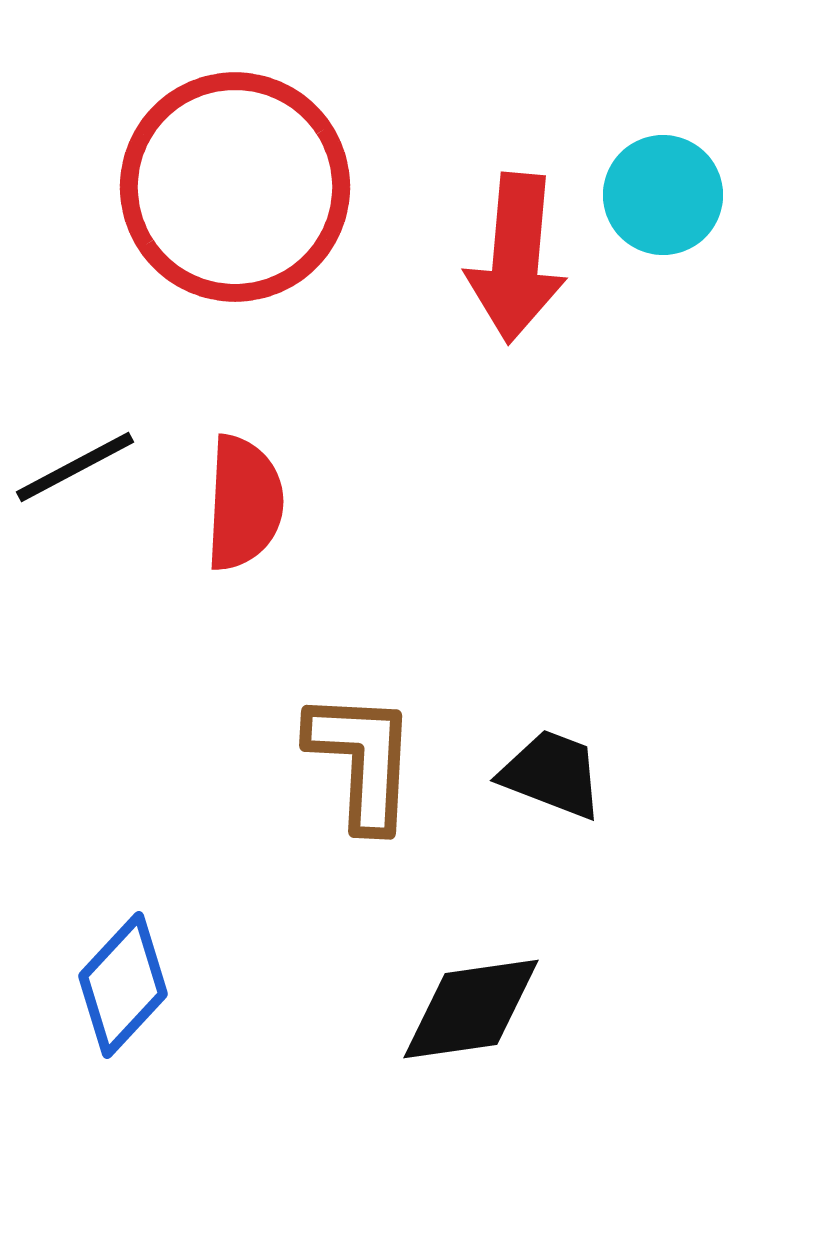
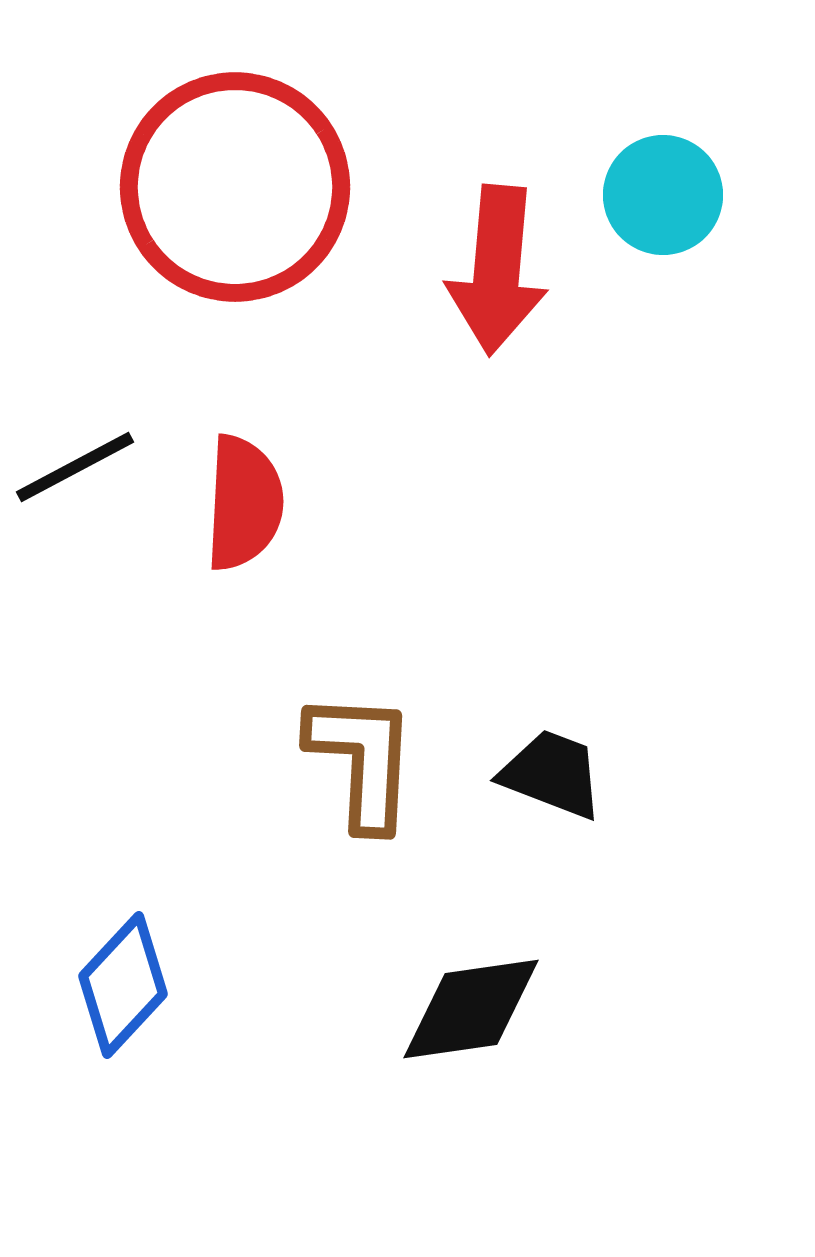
red arrow: moved 19 px left, 12 px down
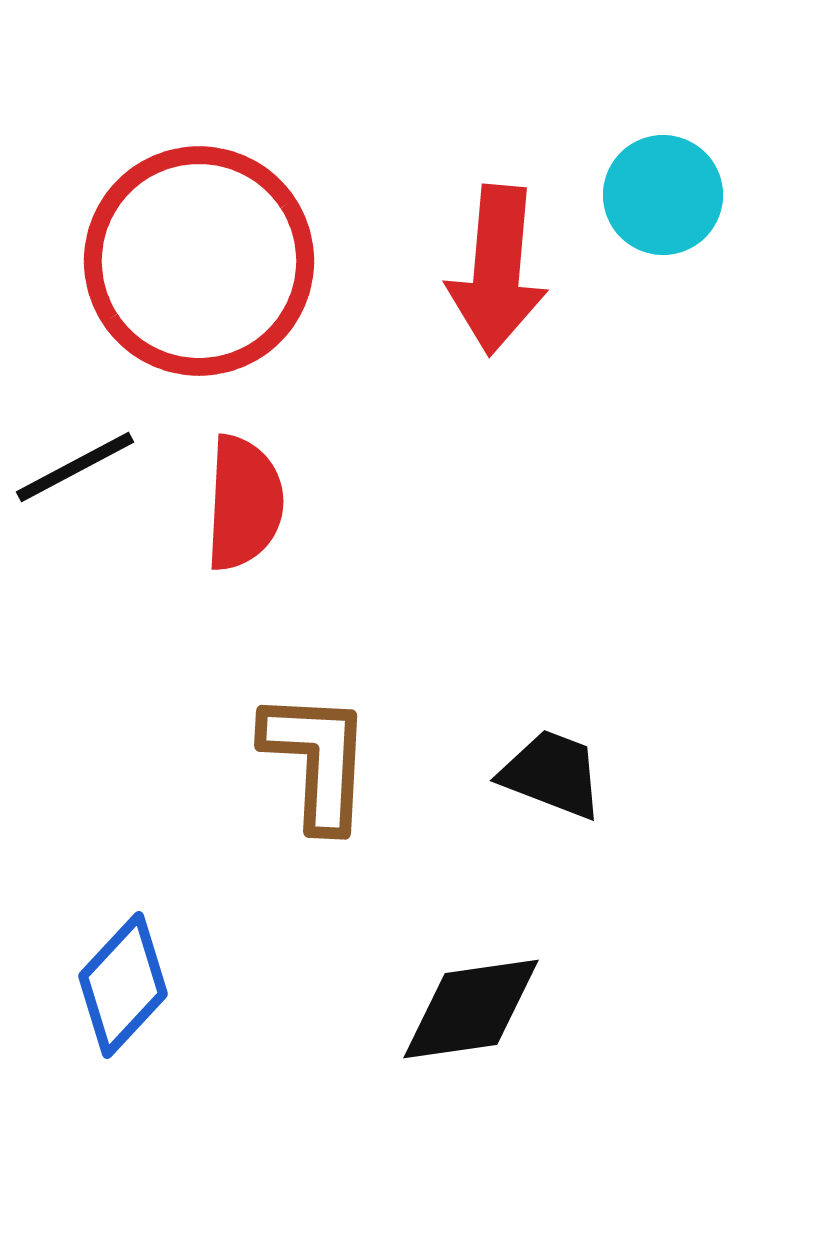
red circle: moved 36 px left, 74 px down
brown L-shape: moved 45 px left
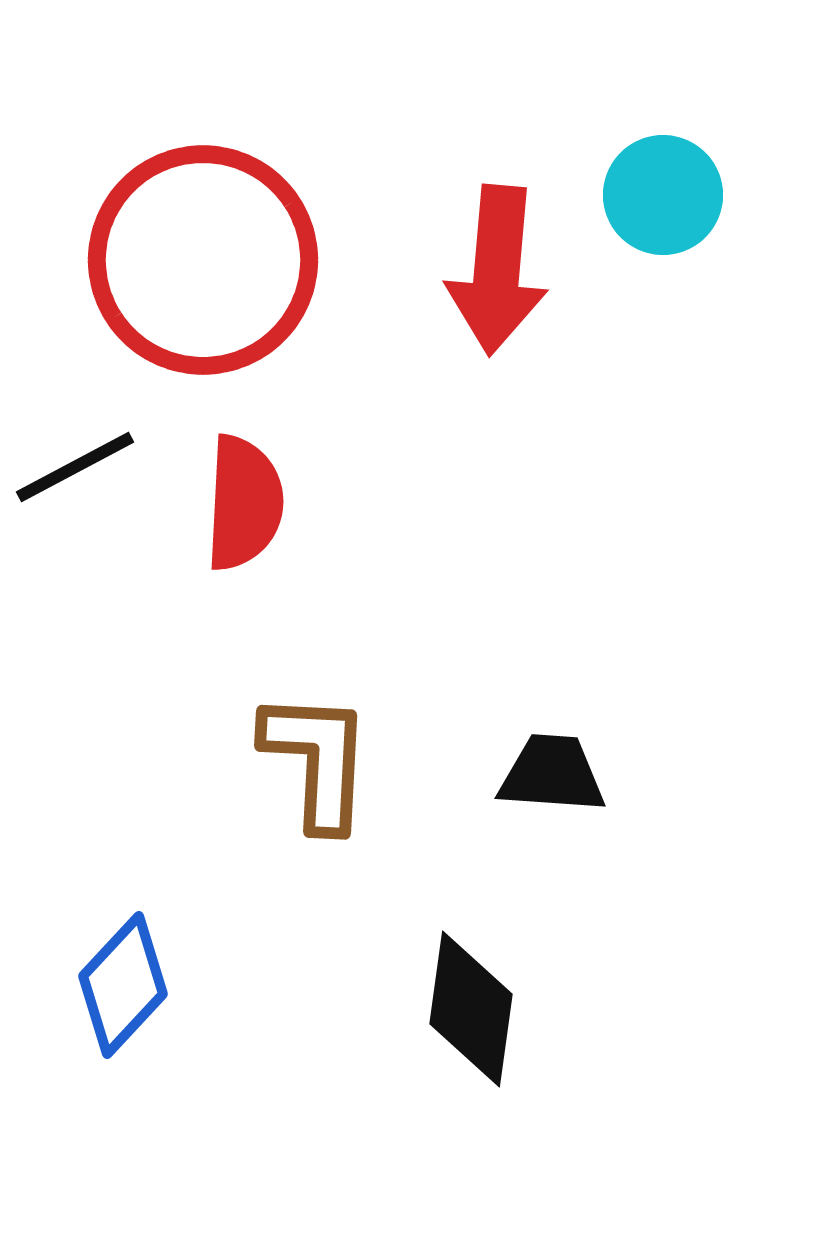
red circle: moved 4 px right, 1 px up
black trapezoid: rotated 17 degrees counterclockwise
black diamond: rotated 74 degrees counterclockwise
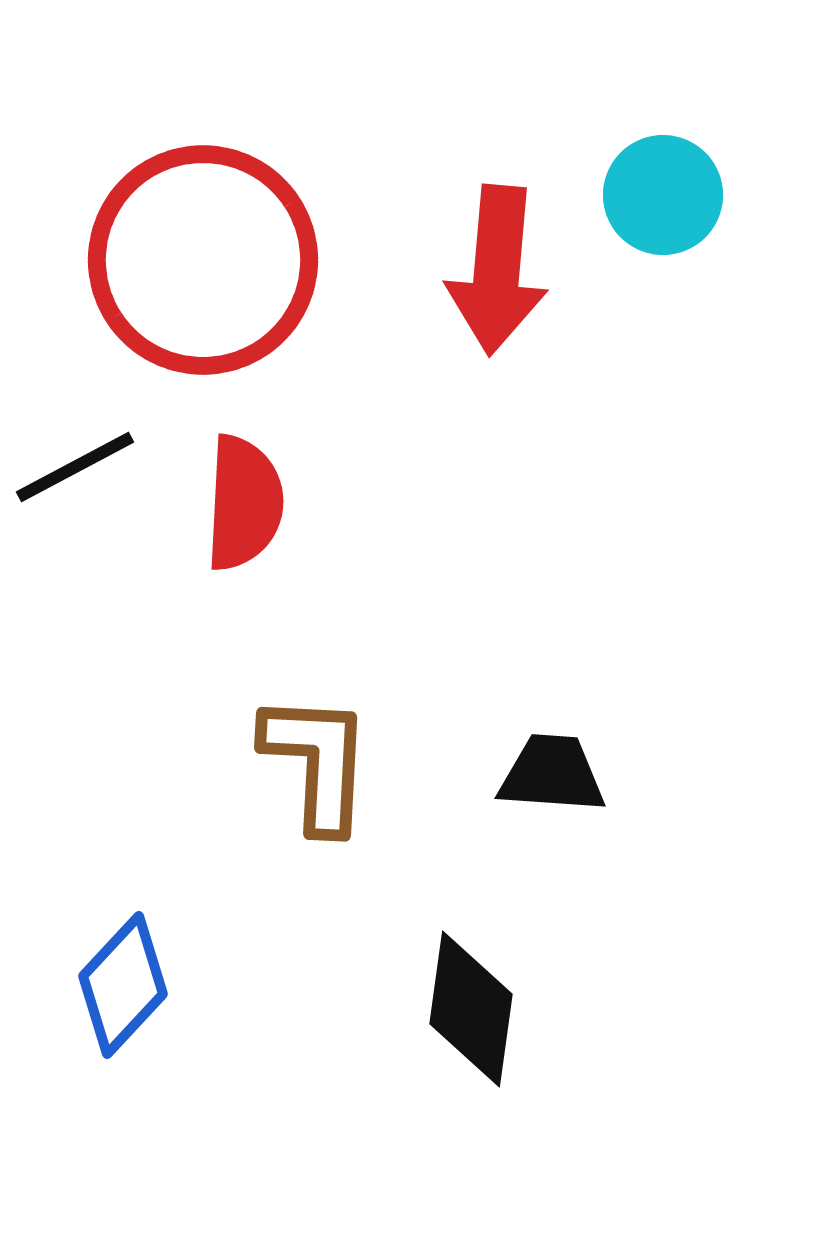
brown L-shape: moved 2 px down
